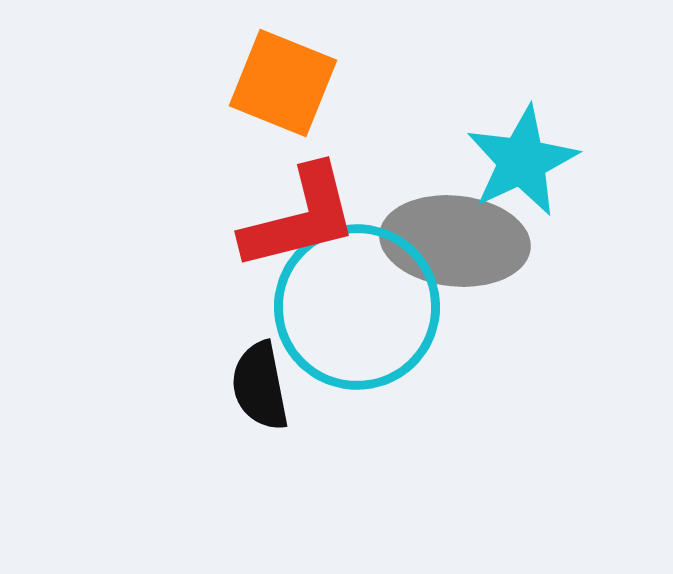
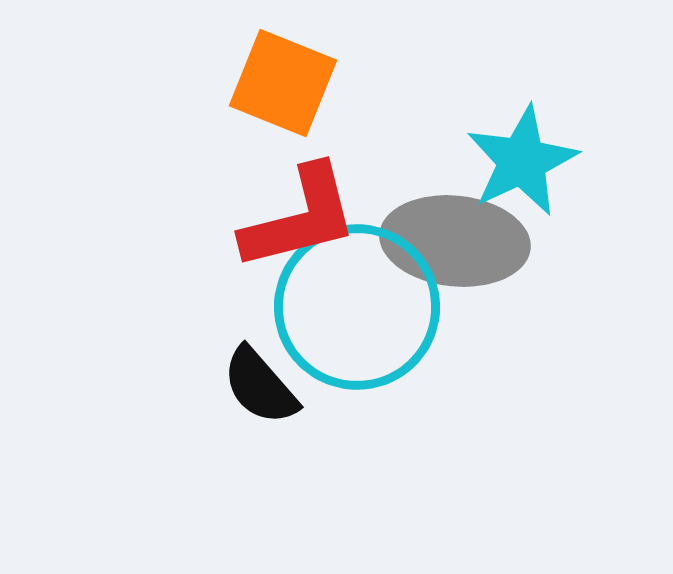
black semicircle: rotated 30 degrees counterclockwise
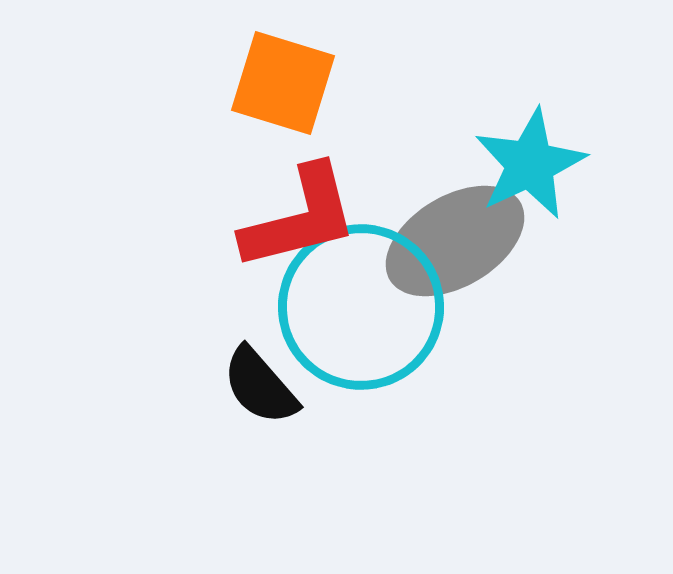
orange square: rotated 5 degrees counterclockwise
cyan star: moved 8 px right, 3 px down
gray ellipse: rotated 37 degrees counterclockwise
cyan circle: moved 4 px right
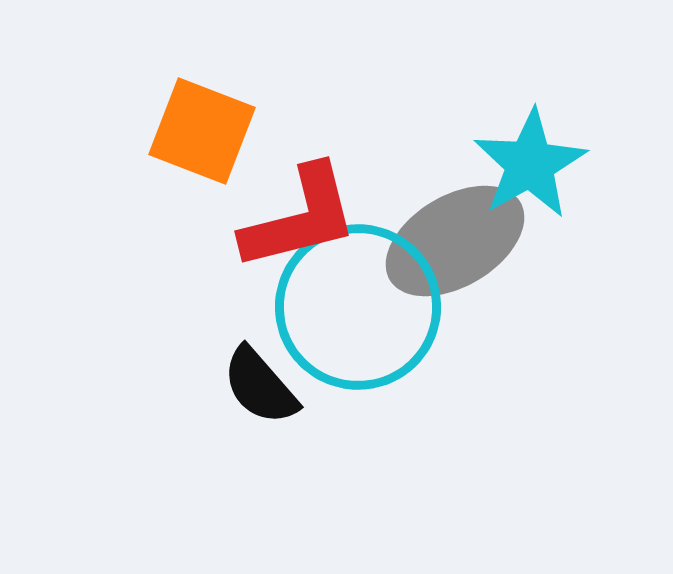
orange square: moved 81 px left, 48 px down; rotated 4 degrees clockwise
cyan star: rotated 4 degrees counterclockwise
cyan circle: moved 3 px left
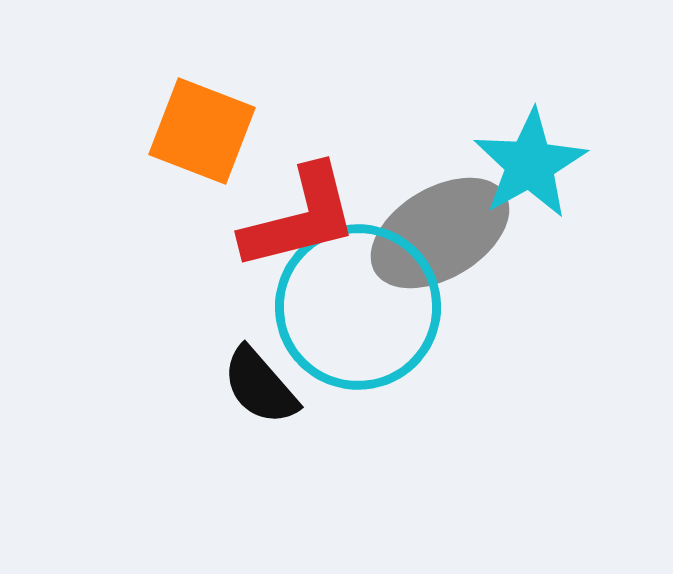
gray ellipse: moved 15 px left, 8 px up
